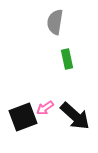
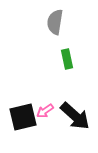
pink arrow: moved 3 px down
black square: rotated 8 degrees clockwise
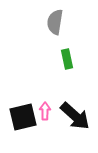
pink arrow: rotated 126 degrees clockwise
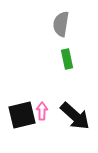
gray semicircle: moved 6 px right, 2 px down
pink arrow: moved 3 px left
black square: moved 1 px left, 2 px up
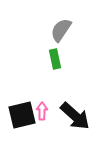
gray semicircle: moved 6 px down; rotated 25 degrees clockwise
green rectangle: moved 12 px left
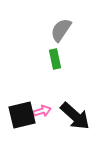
pink arrow: rotated 72 degrees clockwise
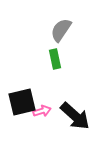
black square: moved 13 px up
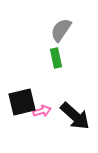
green rectangle: moved 1 px right, 1 px up
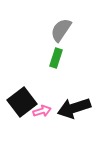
green rectangle: rotated 30 degrees clockwise
black square: rotated 24 degrees counterclockwise
black arrow: moved 1 px left, 8 px up; rotated 120 degrees clockwise
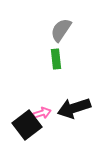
green rectangle: moved 1 px down; rotated 24 degrees counterclockwise
black square: moved 5 px right, 23 px down
pink arrow: moved 2 px down
